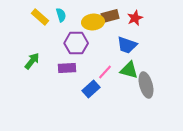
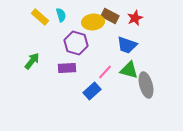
brown rectangle: rotated 42 degrees clockwise
purple hexagon: rotated 15 degrees clockwise
blue rectangle: moved 1 px right, 2 px down
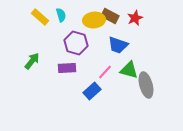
yellow ellipse: moved 1 px right, 2 px up
blue trapezoid: moved 9 px left
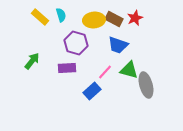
brown rectangle: moved 4 px right, 3 px down
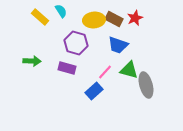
cyan semicircle: moved 4 px up; rotated 16 degrees counterclockwise
green arrow: rotated 54 degrees clockwise
purple rectangle: rotated 18 degrees clockwise
blue rectangle: moved 2 px right
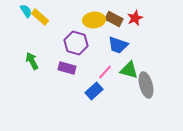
cyan semicircle: moved 35 px left
green arrow: rotated 120 degrees counterclockwise
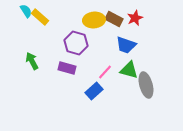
blue trapezoid: moved 8 px right
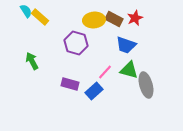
purple rectangle: moved 3 px right, 16 px down
